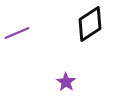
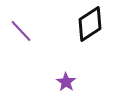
purple line: moved 4 px right, 2 px up; rotated 70 degrees clockwise
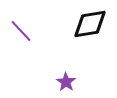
black diamond: rotated 24 degrees clockwise
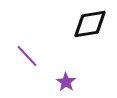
purple line: moved 6 px right, 25 px down
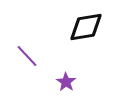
black diamond: moved 4 px left, 3 px down
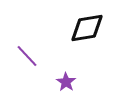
black diamond: moved 1 px right, 1 px down
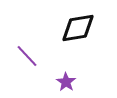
black diamond: moved 9 px left
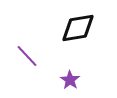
purple star: moved 4 px right, 2 px up
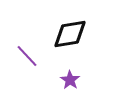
black diamond: moved 8 px left, 6 px down
